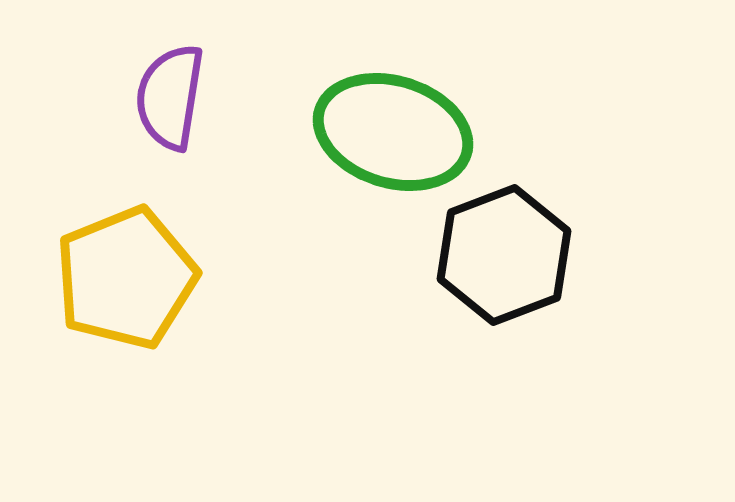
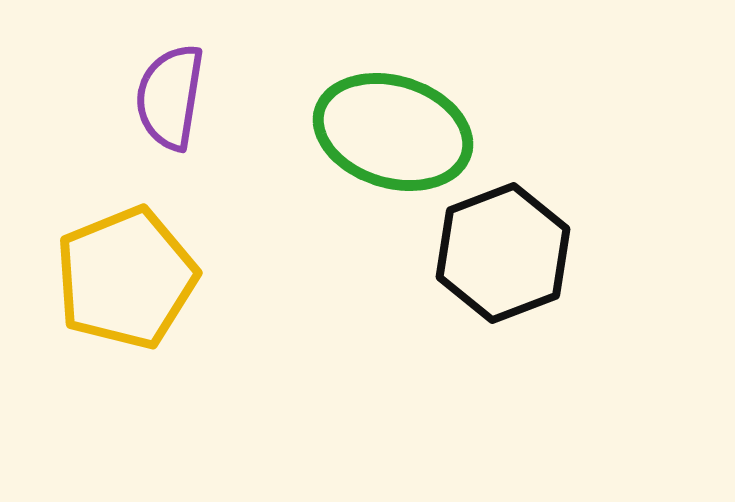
black hexagon: moved 1 px left, 2 px up
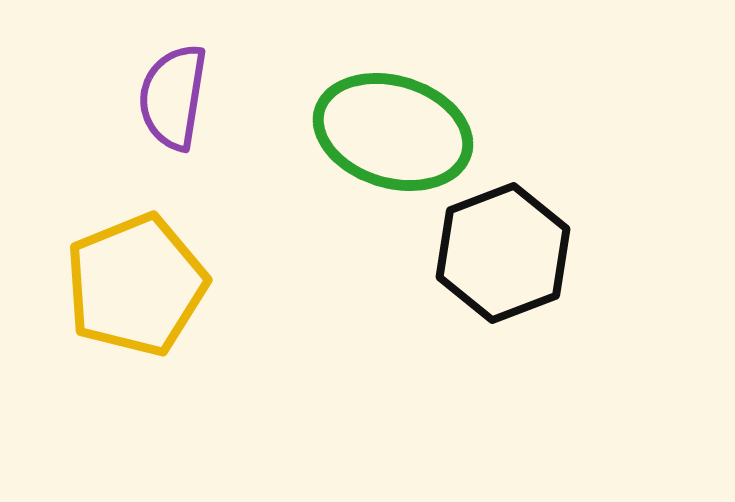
purple semicircle: moved 3 px right
yellow pentagon: moved 10 px right, 7 px down
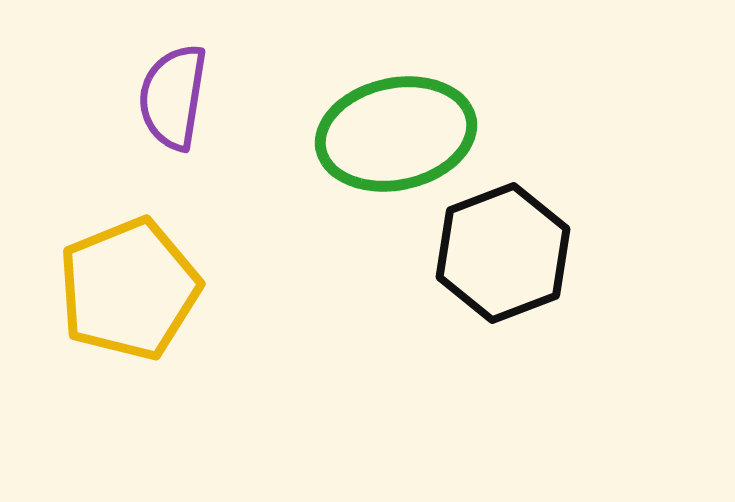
green ellipse: moved 3 px right, 2 px down; rotated 29 degrees counterclockwise
yellow pentagon: moved 7 px left, 4 px down
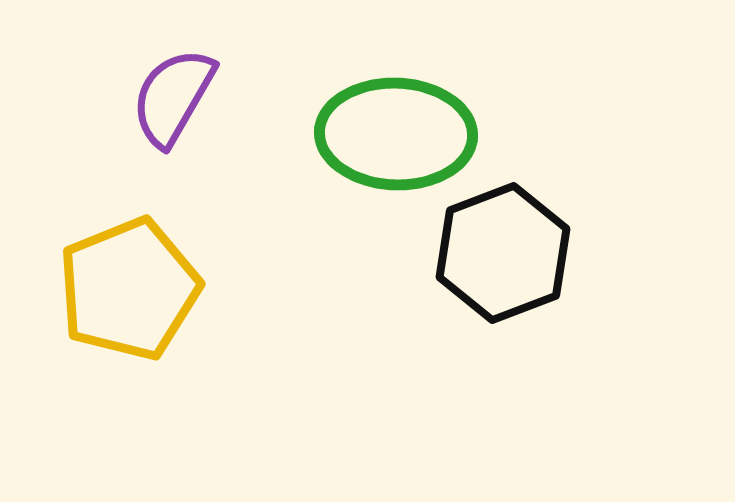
purple semicircle: rotated 21 degrees clockwise
green ellipse: rotated 14 degrees clockwise
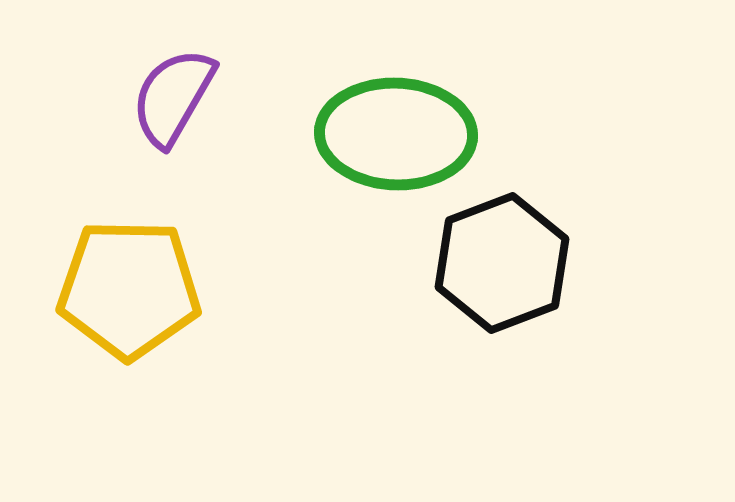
black hexagon: moved 1 px left, 10 px down
yellow pentagon: rotated 23 degrees clockwise
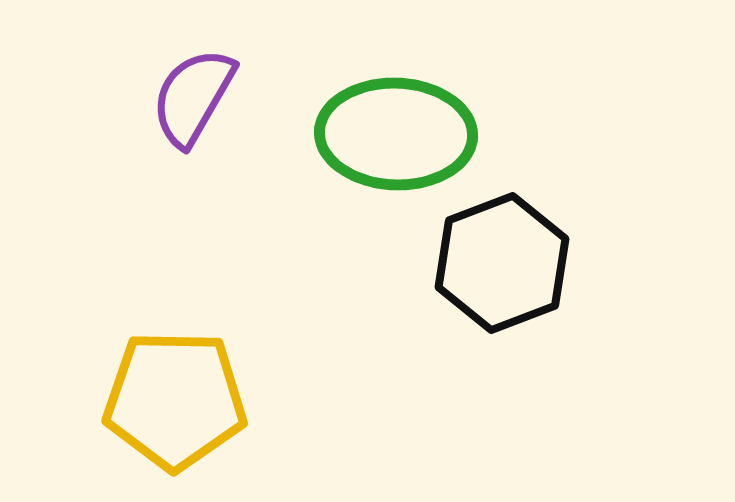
purple semicircle: moved 20 px right
yellow pentagon: moved 46 px right, 111 px down
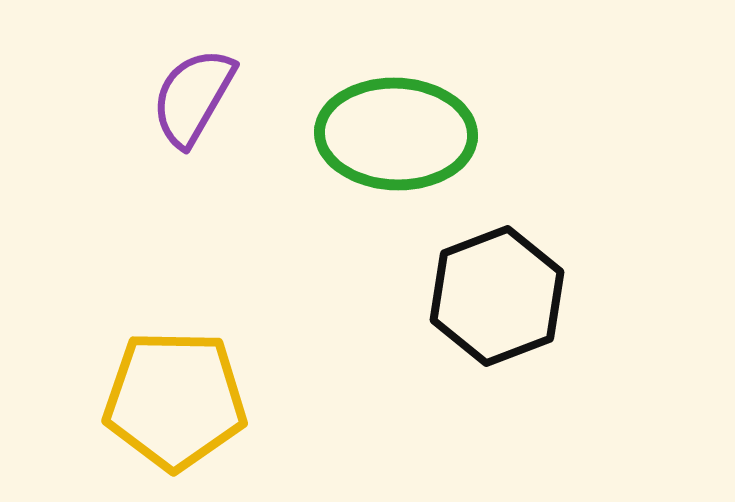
black hexagon: moved 5 px left, 33 px down
